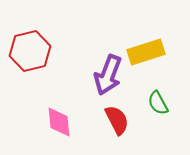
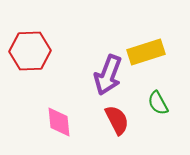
red hexagon: rotated 12 degrees clockwise
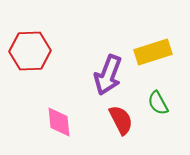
yellow rectangle: moved 7 px right
red semicircle: moved 4 px right
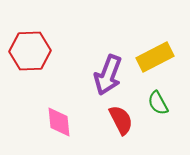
yellow rectangle: moved 2 px right, 5 px down; rotated 9 degrees counterclockwise
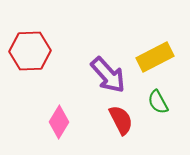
purple arrow: rotated 63 degrees counterclockwise
green semicircle: moved 1 px up
pink diamond: rotated 36 degrees clockwise
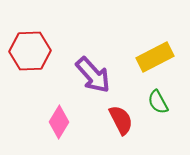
purple arrow: moved 15 px left
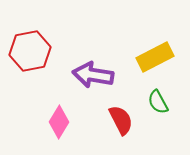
red hexagon: rotated 9 degrees counterclockwise
purple arrow: rotated 141 degrees clockwise
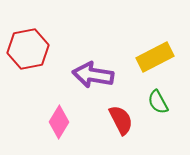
red hexagon: moved 2 px left, 2 px up
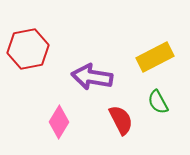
purple arrow: moved 1 px left, 2 px down
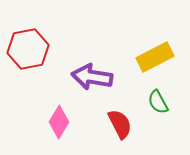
red semicircle: moved 1 px left, 4 px down
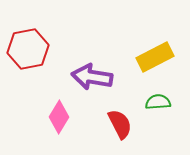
green semicircle: rotated 115 degrees clockwise
pink diamond: moved 5 px up
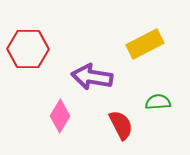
red hexagon: rotated 12 degrees clockwise
yellow rectangle: moved 10 px left, 13 px up
pink diamond: moved 1 px right, 1 px up
red semicircle: moved 1 px right, 1 px down
